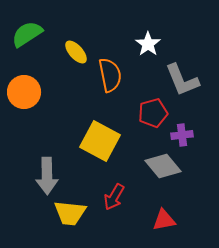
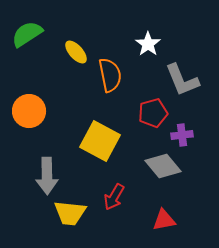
orange circle: moved 5 px right, 19 px down
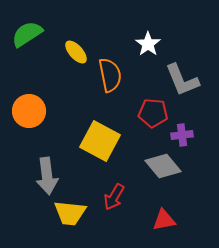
red pentagon: rotated 20 degrees clockwise
gray arrow: rotated 6 degrees counterclockwise
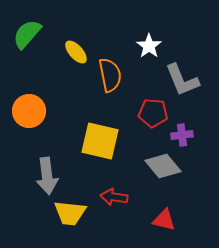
green semicircle: rotated 16 degrees counterclockwise
white star: moved 1 px right, 2 px down
yellow square: rotated 15 degrees counterclockwise
red arrow: rotated 68 degrees clockwise
red triangle: rotated 25 degrees clockwise
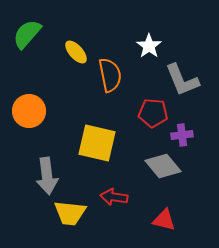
yellow square: moved 3 px left, 2 px down
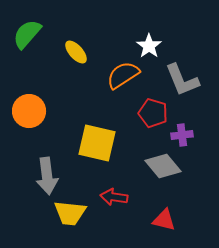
orange semicircle: moved 13 px right; rotated 112 degrees counterclockwise
red pentagon: rotated 12 degrees clockwise
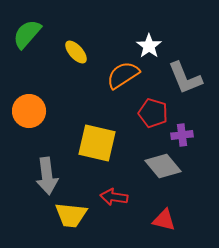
gray L-shape: moved 3 px right, 2 px up
yellow trapezoid: moved 1 px right, 2 px down
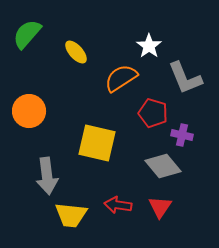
orange semicircle: moved 2 px left, 3 px down
purple cross: rotated 20 degrees clockwise
red arrow: moved 4 px right, 8 px down
red triangle: moved 4 px left, 13 px up; rotated 50 degrees clockwise
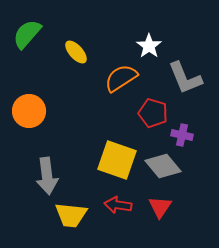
yellow square: moved 20 px right, 17 px down; rotated 6 degrees clockwise
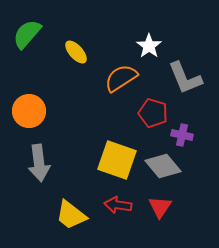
gray arrow: moved 8 px left, 13 px up
yellow trapezoid: rotated 32 degrees clockwise
